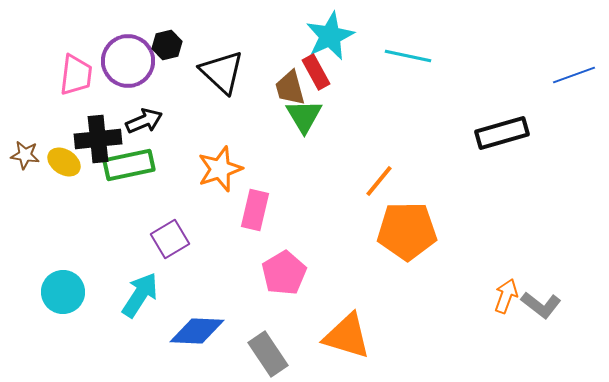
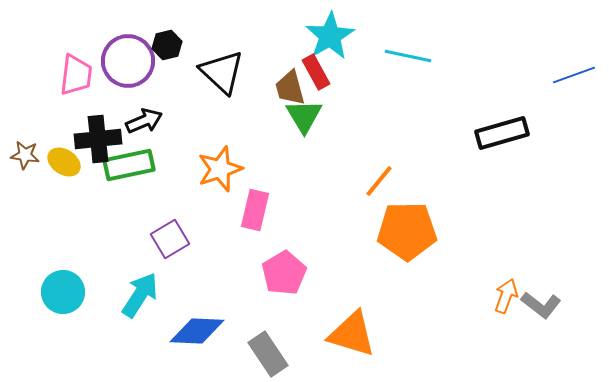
cyan star: rotated 6 degrees counterclockwise
orange triangle: moved 5 px right, 2 px up
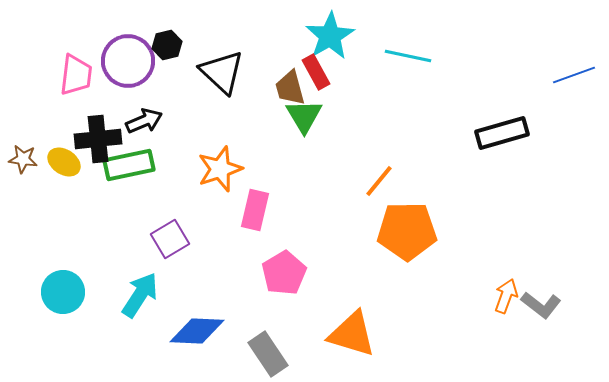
brown star: moved 2 px left, 4 px down
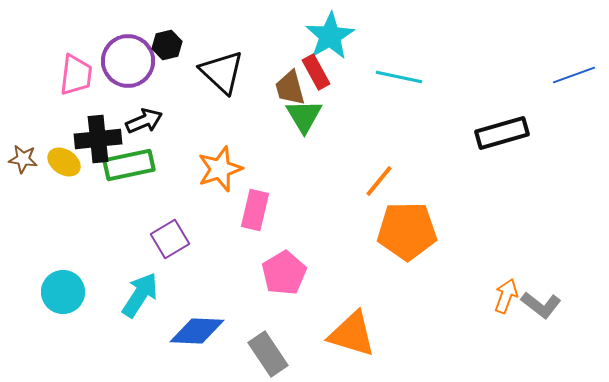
cyan line: moved 9 px left, 21 px down
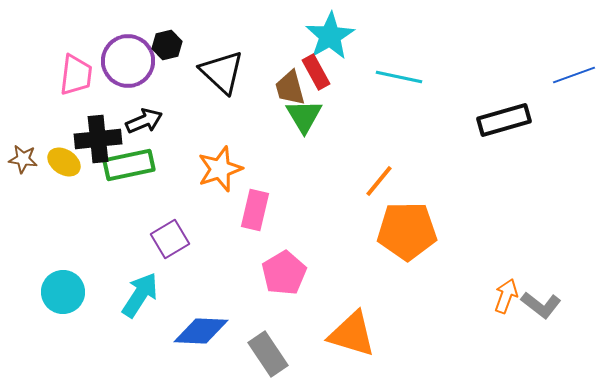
black rectangle: moved 2 px right, 13 px up
blue diamond: moved 4 px right
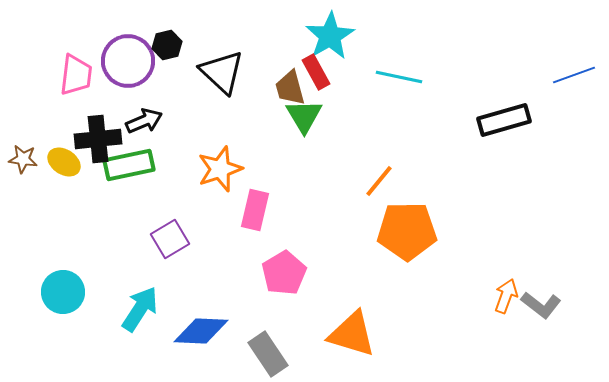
cyan arrow: moved 14 px down
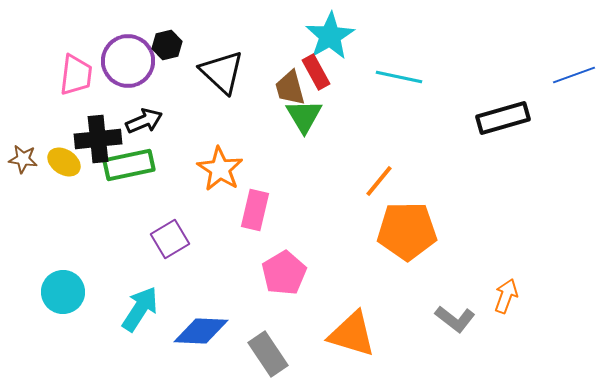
black rectangle: moved 1 px left, 2 px up
orange star: rotated 21 degrees counterclockwise
gray L-shape: moved 86 px left, 14 px down
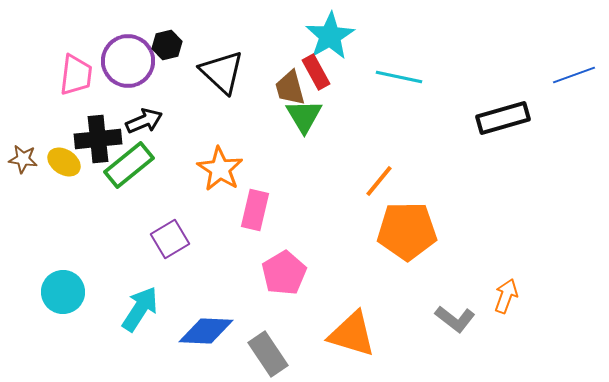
green rectangle: rotated 27 degrees counterclockwise
blue diamond: moved 5 px right
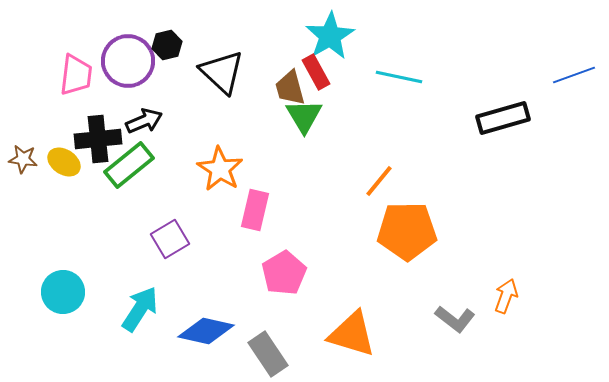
blue diamond: rotated 10 degrees clockwise
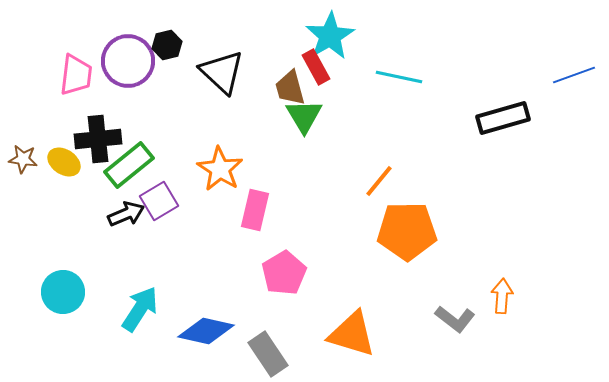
red rectangle: moved 5 px up
black arrow: moved 18 px left, 93 px down
purple square: moved 11 px left, 38 px up
orange arrow: moved 4 px left; rotated 16 degrees counterclockwise
